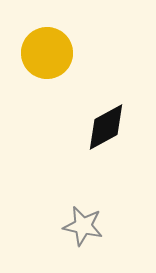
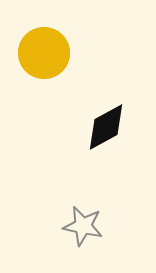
yellow circle: moved 3 px left
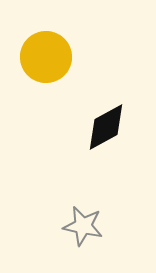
yellow circle: moved 2 px right, 4 px down
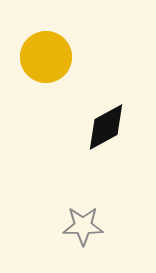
gray star: rotated 12 degrees counterclockwise
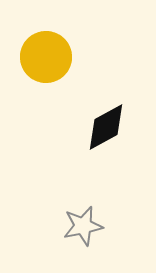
gray star: rotated 12 degrees counterclockwise
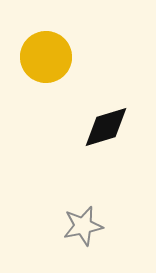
black diamond: rotated 12 degrees clockwise
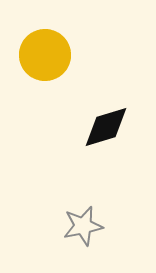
yellow circle: moved 1 px left, 2 px up
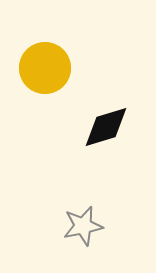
yellow circle: moved 13 px down
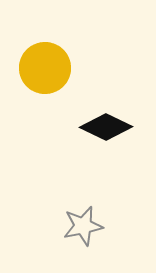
black diamond: rotated 42 degrees clockwise
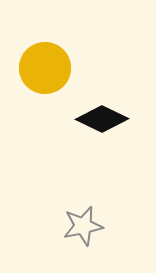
black diamond: moved 4 px left, 8 px up
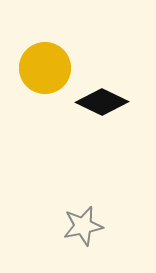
black diamond: moved 17 px up
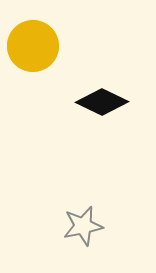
yellow circle: moved 12 px left, 22 px up
